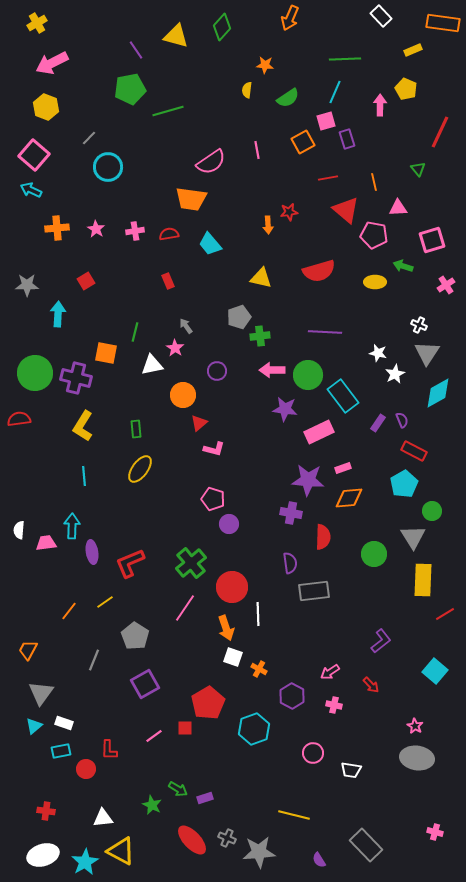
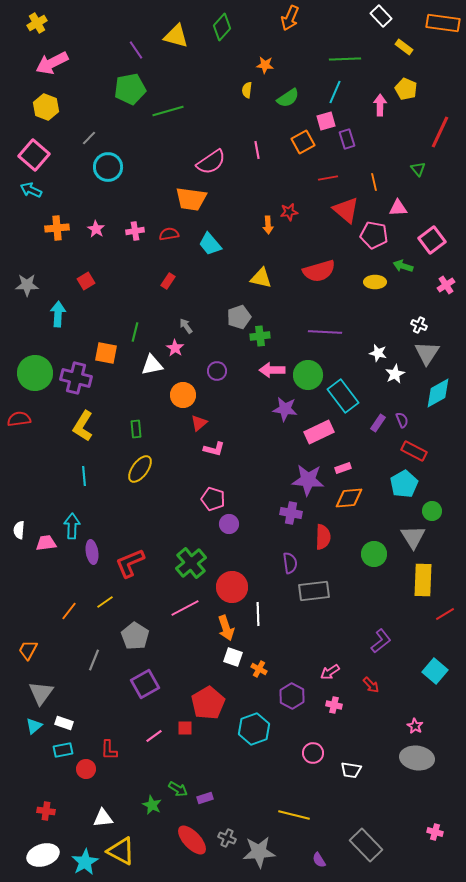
yellow rectangle at (413, 50): moved 9 px left, 3 px up; rotated 60 degrees clockwise
pink square at (432, 240): rotated 20 degrees counterclockwise
red rectangle at (168, 281): rotated 56 degrees clockwise
pink line at (185, 608): rotated 28 degrees clockwise
cyan rectangle at (61, 751): moved 2 px right, 1 px up
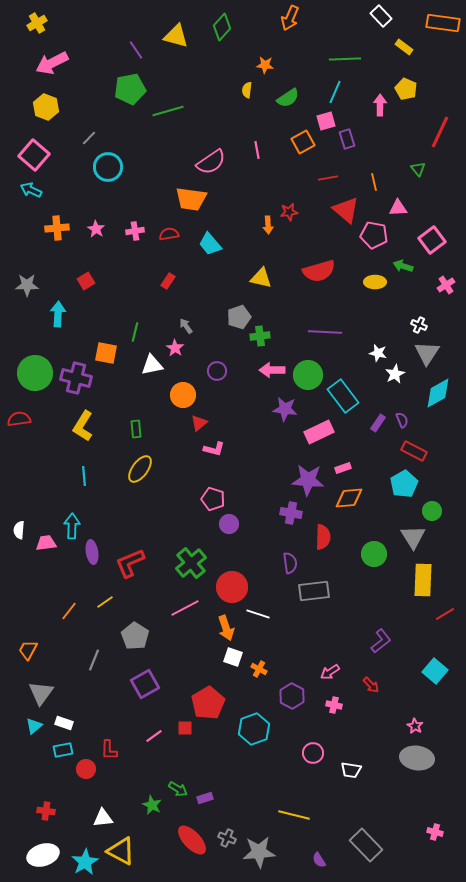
white line at (258, 614): rotated 70 degrees counterclockwise
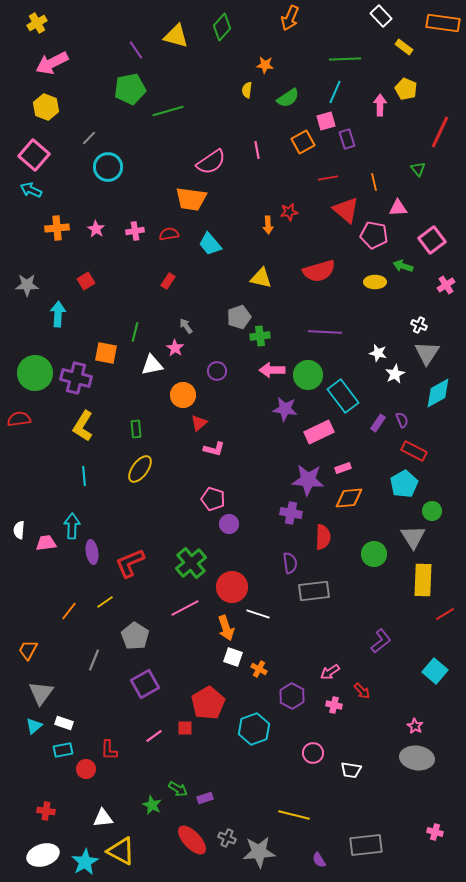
red arrow at (371, 685): moved 9 px left, 6 px down
gray rectangle at (366, 845): rotated 52 degrees counterclockwise
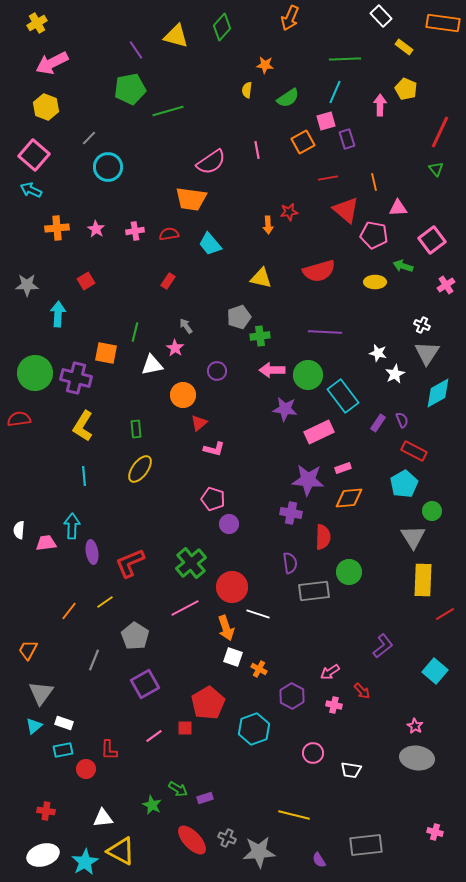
green triangle at (418, 169): moved 18 px right
white cross at (419, 325): moved 3 px right
green circle at (374, 554): moved 25 px left, 18 px down
purple L-shape at (381, 641): moved 2 px right, 5 px down
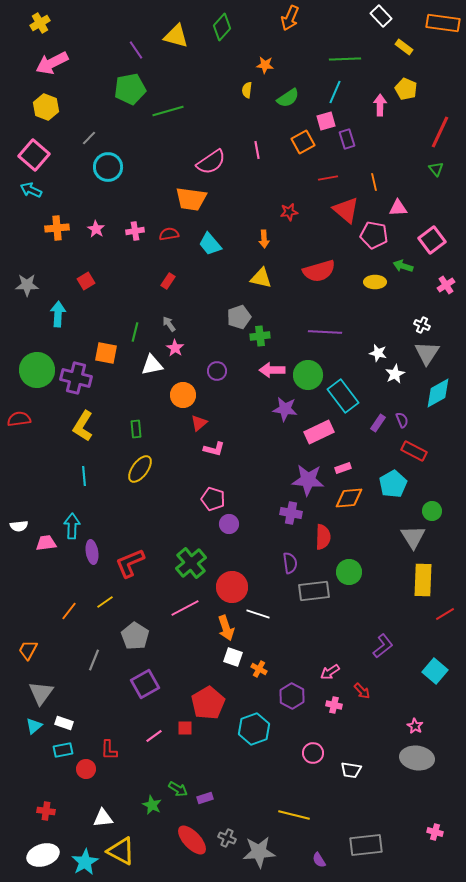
yellow cross at (37, 23): moved 3 px right
orange arrow at (268, 225): moved 4 px left, 14 px down
gray arrow at (186, 326): moved 17 px left, 2 px up
green circle at (35, 373): moved 2 px right, 3 px up
cyan pentagon at (404, 484): moved 11 px left
white semicircle at (19, 530): moved 4 px up; rotated 102 degrees counterclockwise
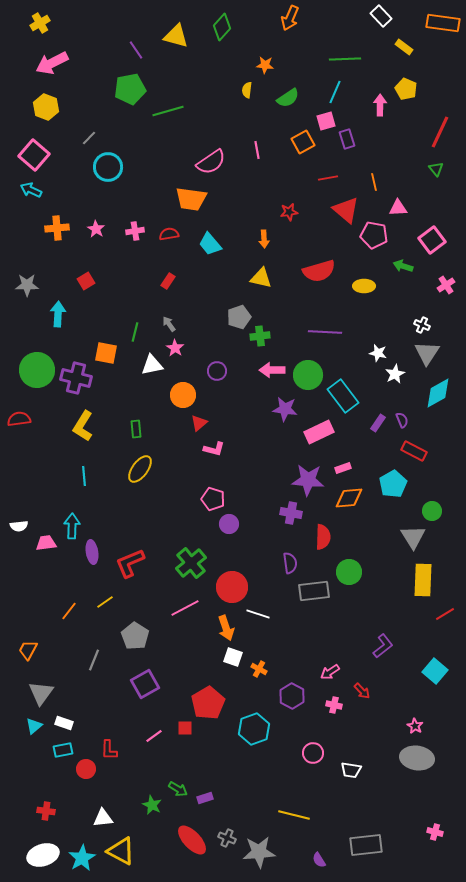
yellow ellipse at (375, 282): moved 11 px left, 4 px down
cyan star at (85, 862): moved 3 px left, 4 px up
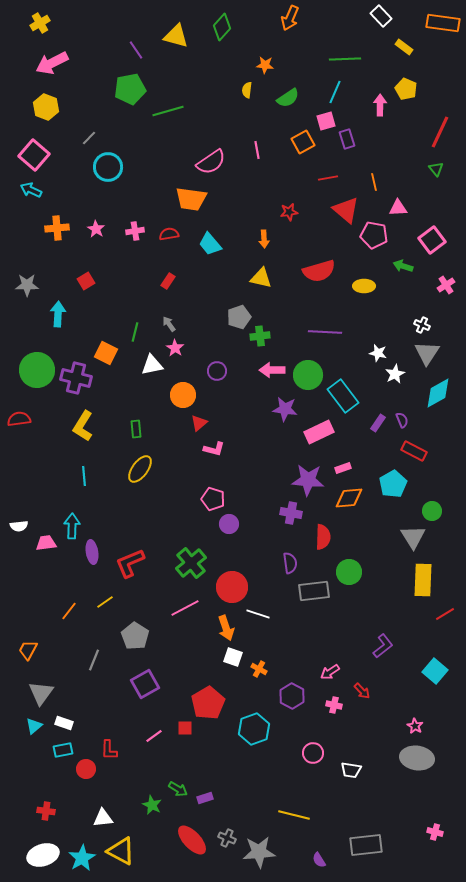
orange square at (106, 353): rotated 15 degrees clockwise
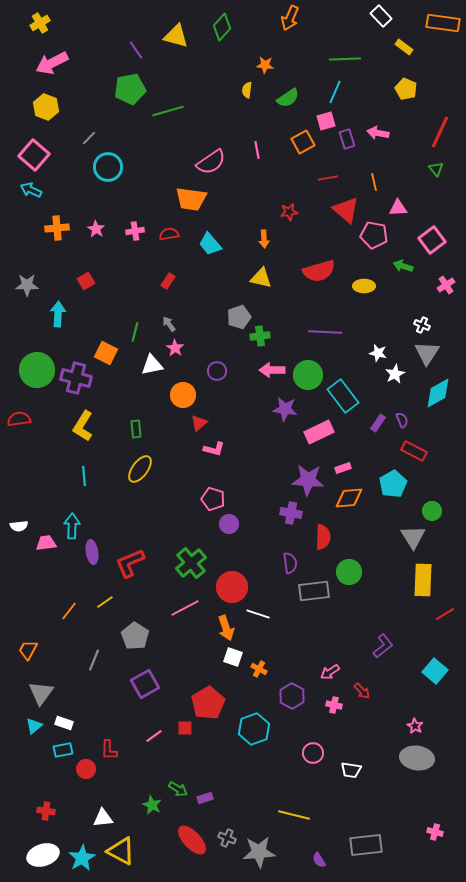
pink arrow at (380, 105): moved 2 px left, 28 px down; rotated 80 degrees counterclockwise
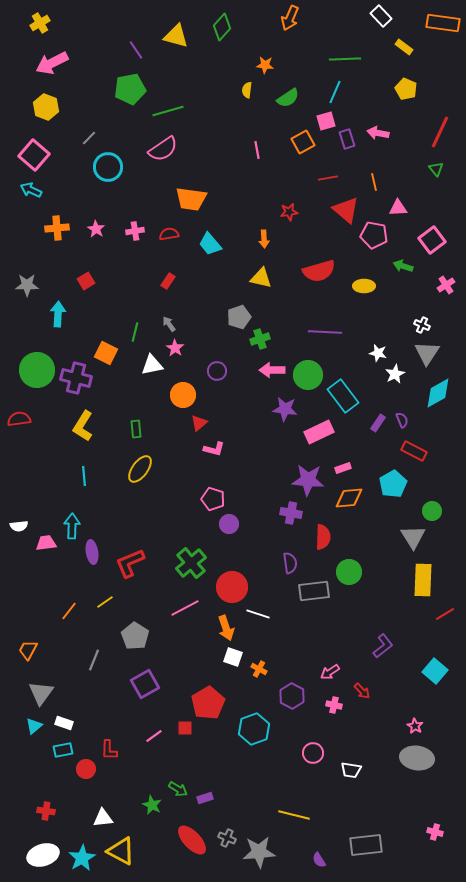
pink semicircle at (211, 162): moved 48 px left, 13 px up
green cross at (260, 336): moved 3 px down; rotated 12 degrees counterclockwise
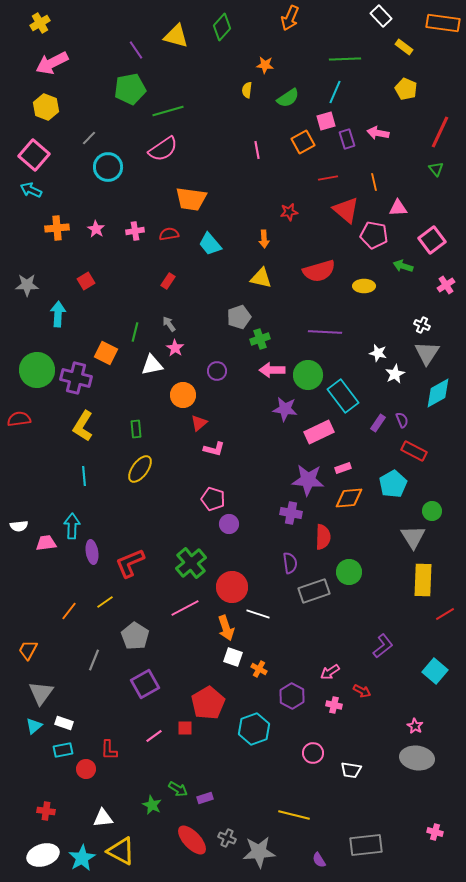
gray rectangle at (314, 591): rotated 12 degrees counterclockwise
red arrow at (362, 691): rotated 18 degrees counterclockwise
